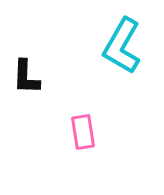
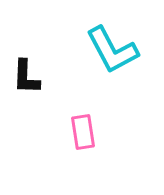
cyan L-shape: moved 10 px left, 4 px down; rotated 58 degrees counterclockwise
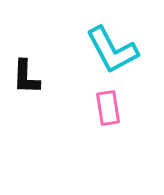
pink rectangle: moved 25 px right, 24 px up
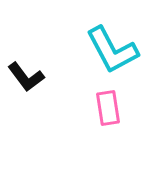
black L-shape: rotated 39 degrees counterclockwise
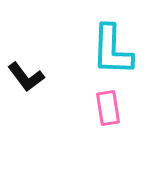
cyan L-shape: rotated 30 degrees clockwise
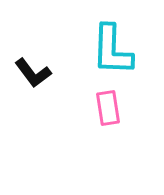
black L-shape: moved 7 px right, 4 px up
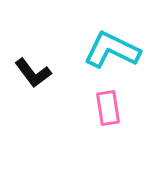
cyan L-shape: rotated 114 degrees clockwise
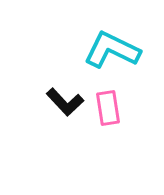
black L-shape: moved 32 px right, 29 px down; rotated 6 degrees counterclockwise
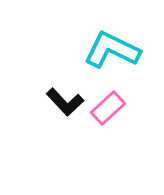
pink rectangle: rotated 56 degrees clockwise
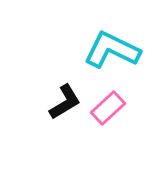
black L-shape: rotated 78 degrees counterclockwise
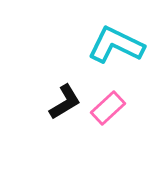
cyan L-shape: moved 4 px right, 5 px up
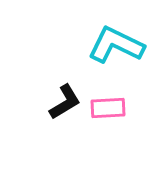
pink rectangle: rotated 40 degrees clockwise
